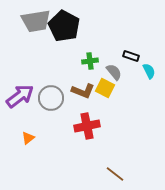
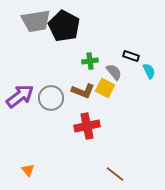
orange triangle: moved 32 px down; rotated 32 degrees counterclockwise
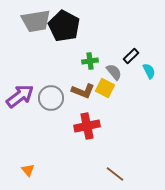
black rectangle: rotated 63 degrees counterclockwise
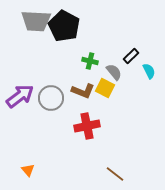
gray trapezoid: rotated 12 degrees clockwise
green cross: rotated 21 degrees clockwise
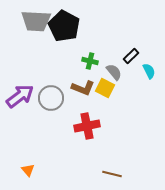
brown L-shape: moved 3 px up
brown line: moved 3 px left; rotated 24 degrees counterclockwise
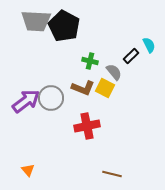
cyan semicircle: moved 26 px up
purple arrow: moved 6 px right, 5 px down
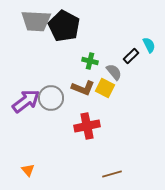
brown line: rotated 30 degrees counterclockwise
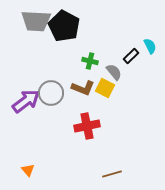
cyan semicircle: moved 1 px right, 1 px down
gray circle: moved 5 px up
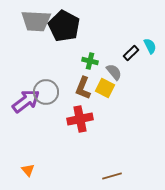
black rectangle: moved 3 px up
brown L-shape: rotated 90 degrees clockwise
gray circle: moved 5 px left, 1 px up
red cross: moved 7 px left, 7 px up
brown line: moved 2 px down
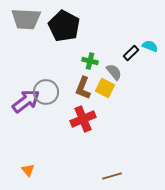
gray trapezoid: moved 10 px left, 2 px up
cyan semicircle: rotated 42 degrees counterclockwise
red cross: moved 3 px right; rotated 10 degrees counterclockwise
